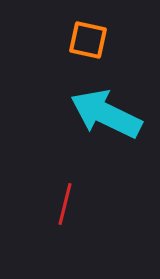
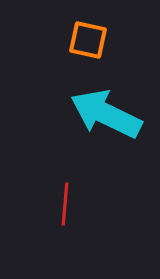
red line: rotated 9 degrees counterclockwise
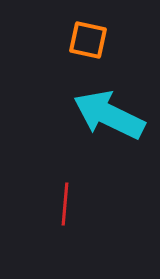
cyan arrow: moved 3 px right, 1 px down
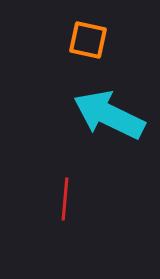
red line: moved 5 px up
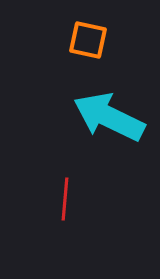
cyan arrow: moved 2 px down
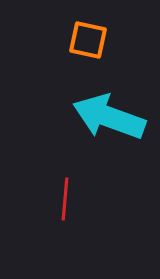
cyan arrow: rotated 6 degrees counterclockwise
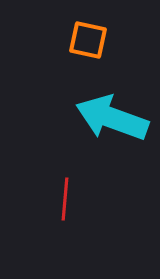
cyan arrow: moved 3 px right, 1 px down
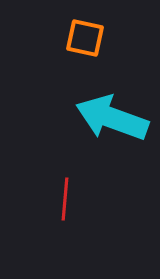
orange square: moved 3 px left, 2 px up
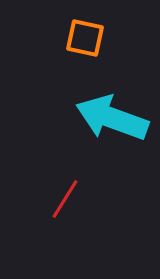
red line: rotated 27 degrees clockwise
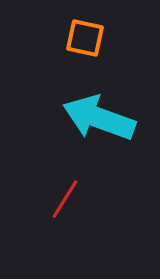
cyan arrow: moved 13 px left
